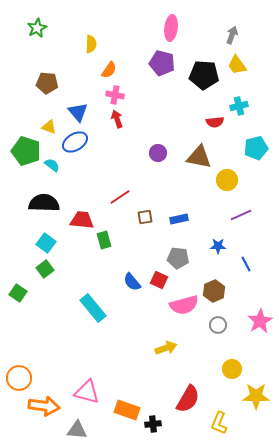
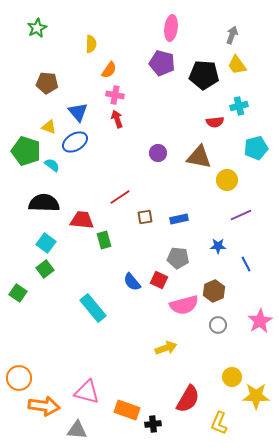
yellow circle at (232, 369): moved 8 px down
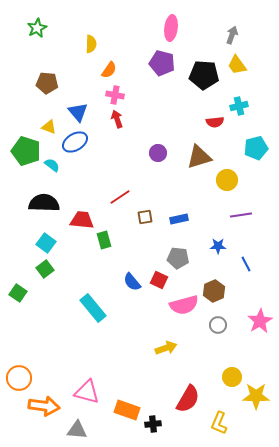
brown triangle at (199, 157): rotated 28 degrees counterclockwise
purple line at (241, 215): rotated 15 degrees clockwise
